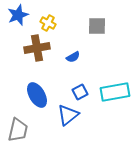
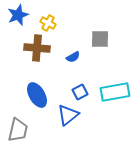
gray square: moved 3 px right, 13 px down
brown cross: rotated 15 degrees clockwise
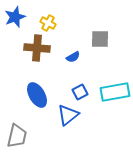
blue star: moved 3 px left, 2 px down
gray trapezoid: moved 1 px left, 6 px down
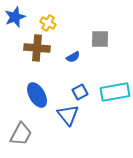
blue triangle: rotated 30 degrees counterclockwise
gray trapezoid: moved 4 px right, 2 px up; rotated 15 degrees clockwise
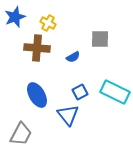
cyan rectangle: rotated 36 degrees clockwise
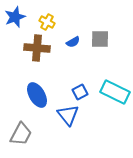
yellow cross: moved 1 px left, 1 px up
blue semicircle: moved 15 px up
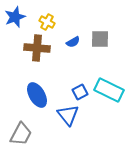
cyan rectangle: moved 6 px left, 2 px up
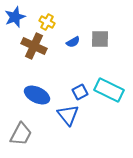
brown cross: moved 3 px left, 2 px up; rotated 20 degrees clockwise
blue ellipse: rotated 35 degrees counterclockwise
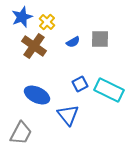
blue star: moved 7 px right
yellow cross: rotated 14 degrees clockwise
brown cross: rotated 10 degrees clockwise
blue square: moved 8 px up
gray trapezoid: moved 1 px up
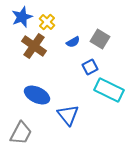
gray square: rotated 30 degrees clockwise
blue square: moved 10 px right, 17 px up
